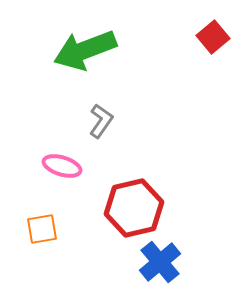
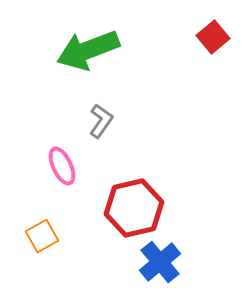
green arrow: moved 3 px right
pink ellipse: rotated 48 degrees clockwise
orange square: moved 7 px down; rotated 20 degrees counterclockwise
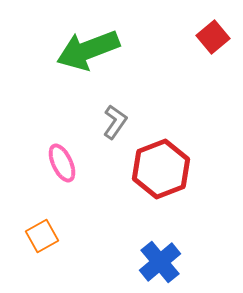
gray L-shape: moved 14 px right, 1 px down
pink ellipse: moved 3 px up
red hexagon: moved 27 px right, 39 px up; rotated 8 degrees counterclockwise
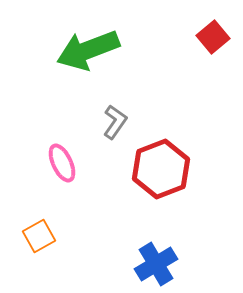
orange square: moved 3 px left
blue cross: moved 4 px left, 2 px down; rotated 9 degrees clockwise
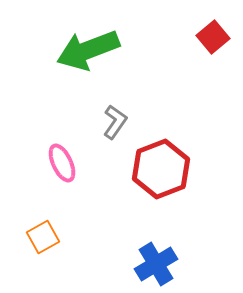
orange square: moved 4 px right, 1 px down
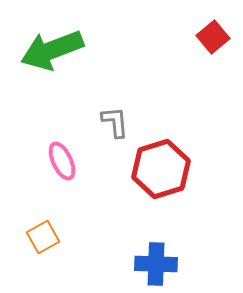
green arrow: moved 36 px left
gray L-shape: rotated 40 degrees counterclockwise
pink ellipse: moved 2 px up
red hexagon: rotated 4 degrees clockwise
blue cross: rotated 33 degrees clockwise
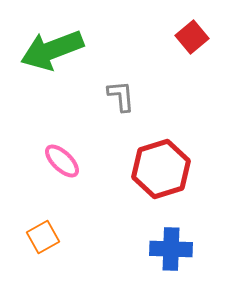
red square: moved 21 px left
gray L-shape: moved 6 px right, 26 px up
pink ellipse: rotated 21 degrees counterclockwise
blue cross: moved 15 px right, 15 px up
